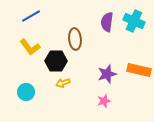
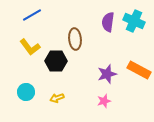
blue line: moved 1 px right, 1 px up
purple semicircle: moved 1 px right
orange rectangle: rotated 15 degrees clockwise
yellow arrow: moved 6 px left, 15 px down
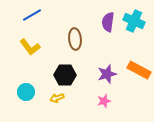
black hexagon: moved 9 px right, 14 px down
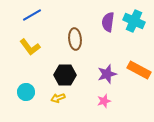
yellow arrow: moved 1 px right
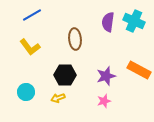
purple star: moved 1 px left, 2 px down
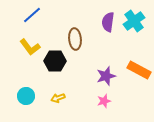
blue line: rotated 12 degrees counterclockwise
cyan cross: rotated 30 degrees clockwise
black hexagon: moved 10 px left, 14 px up
cyan circle: moved 4 px down
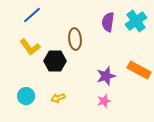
cyan cross: moved 2 px right
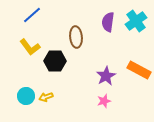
brown ellipse: moved 1 px right, 2 px up
purple star: rotated 12 degrees counterclockwise
yellow arrow: moved 12 px left, 1 px up
